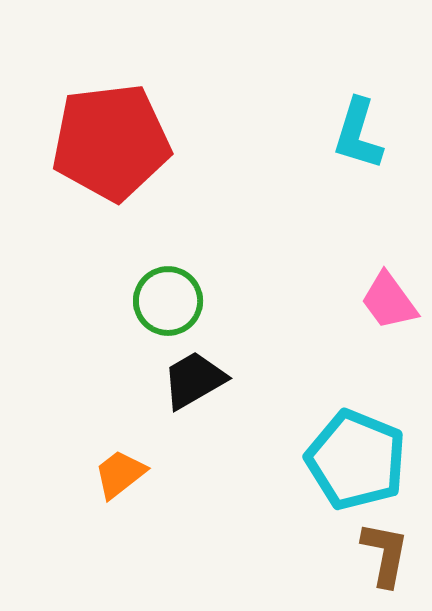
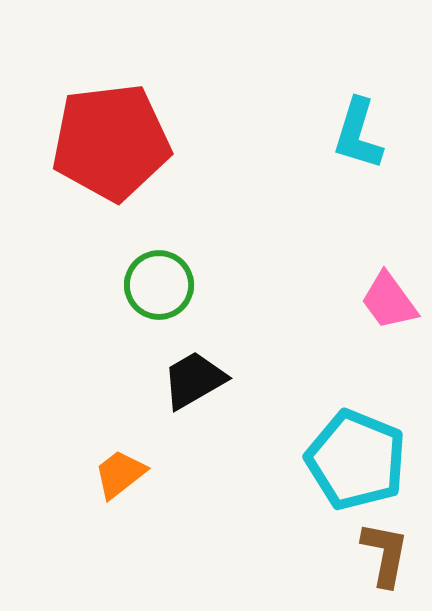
green circle: moved 9 px left, 16 px up
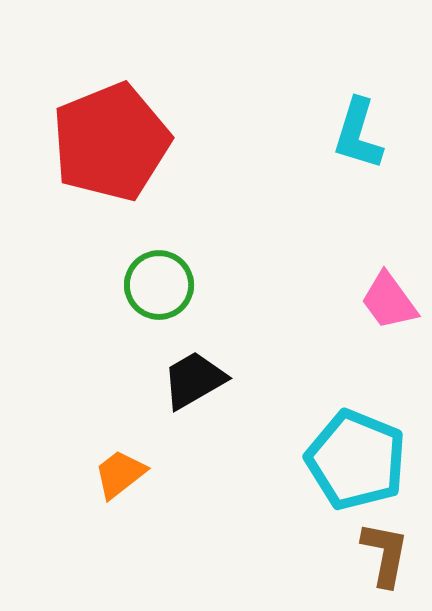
red pentagon: rotated 15 degrees counterclockwise
